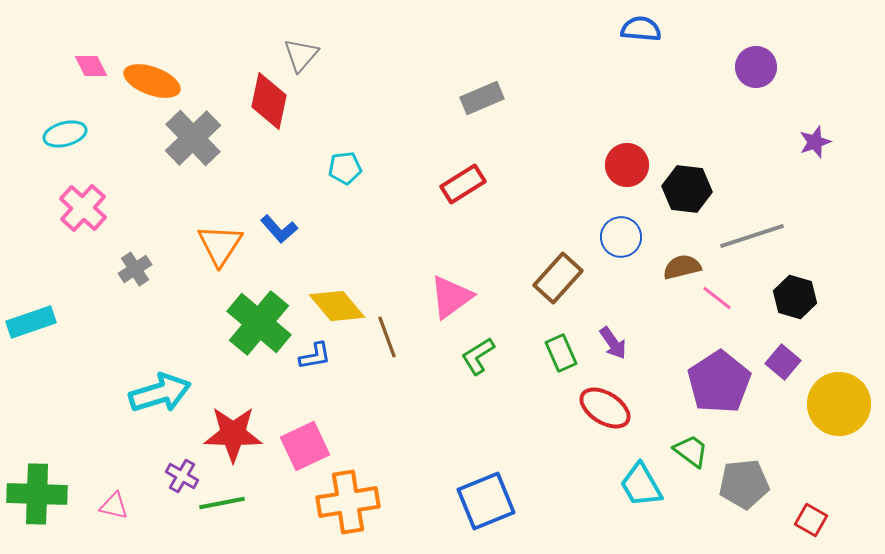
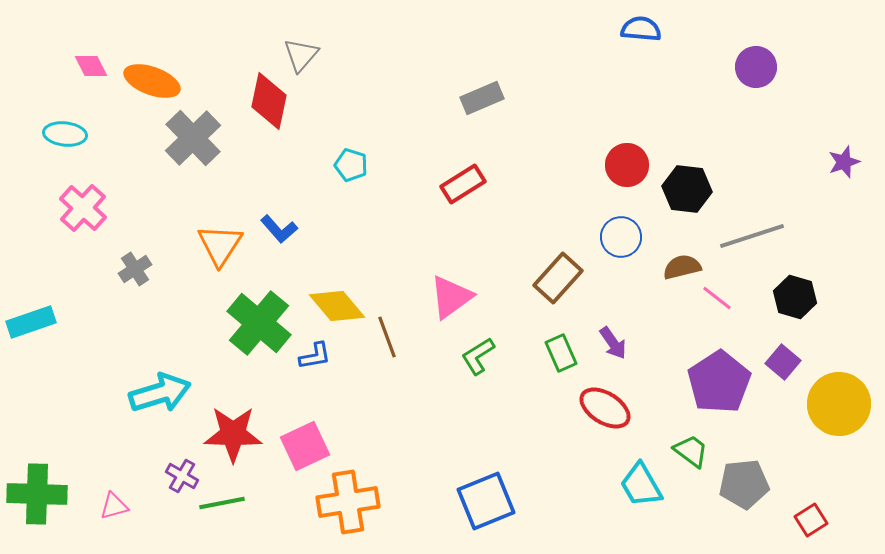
cyan ellipse at (65, 134): rotated 21 degrees clockwise
purple star at (815, 142): moved 29 px right, 20 px down
cyan pentagon at (345, 168): moved 6 px right, 3 px up; rotated 24 degrees clockwise
pink triangle at (114, 506): rotated 28 degrees counterclockwise
red square at (811, 520): rotated 28 degrees clockwise
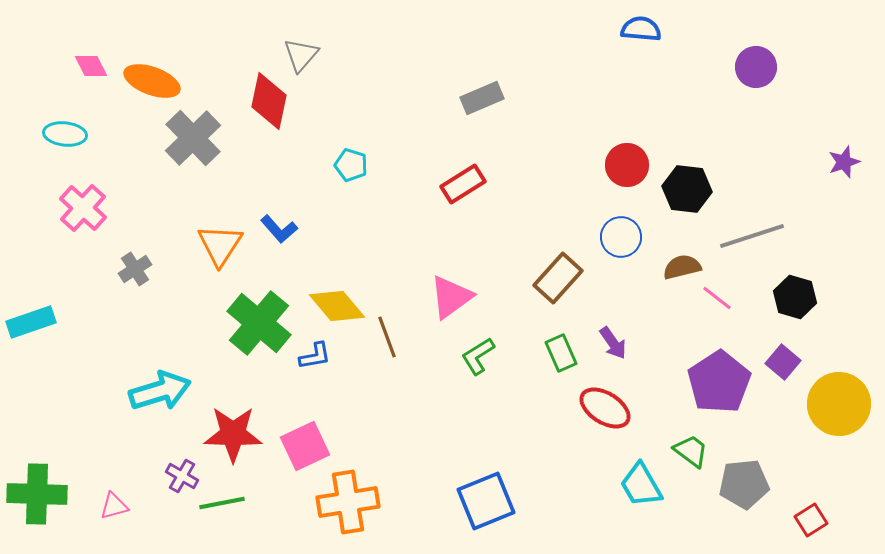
cyan arrow at (160, 393): moved 2 px up
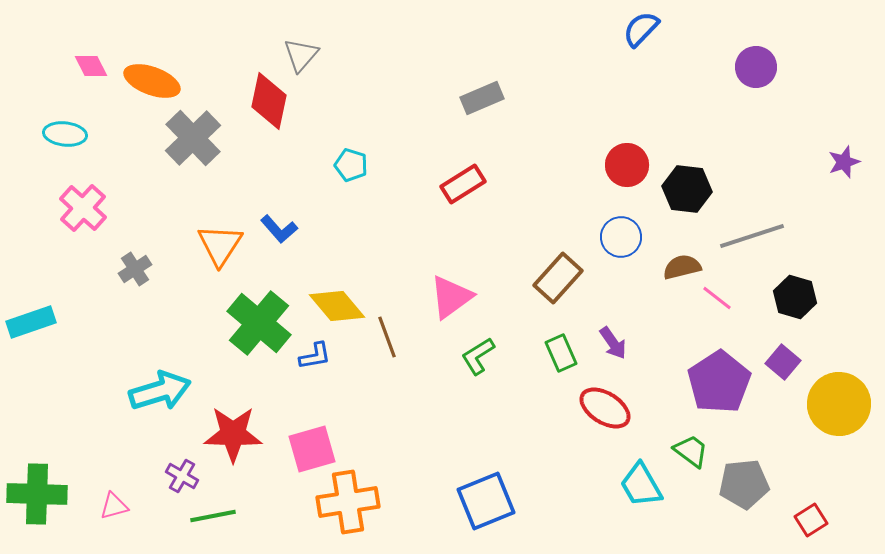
blue semicircle at (641, 29): rotated 51 degrees counterclockwise
pink square at (305, 446): moved 7 px right, 3 px down; rotated 9 degrees clockwise
green line at (222, 503): moved 9 px left, 13 px down
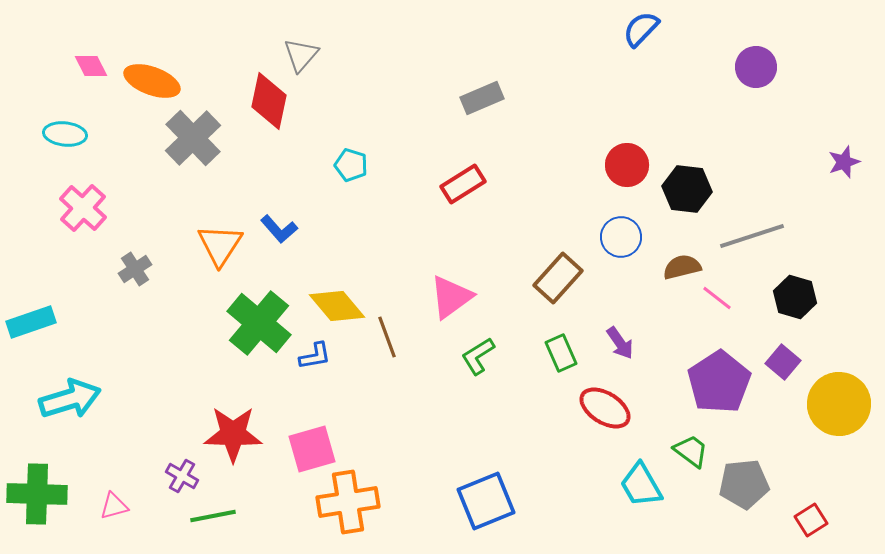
purple arrow at (613, 343): moved 7 px right
cyan arrow at (160, 391): moved 90 px left, 8 px down
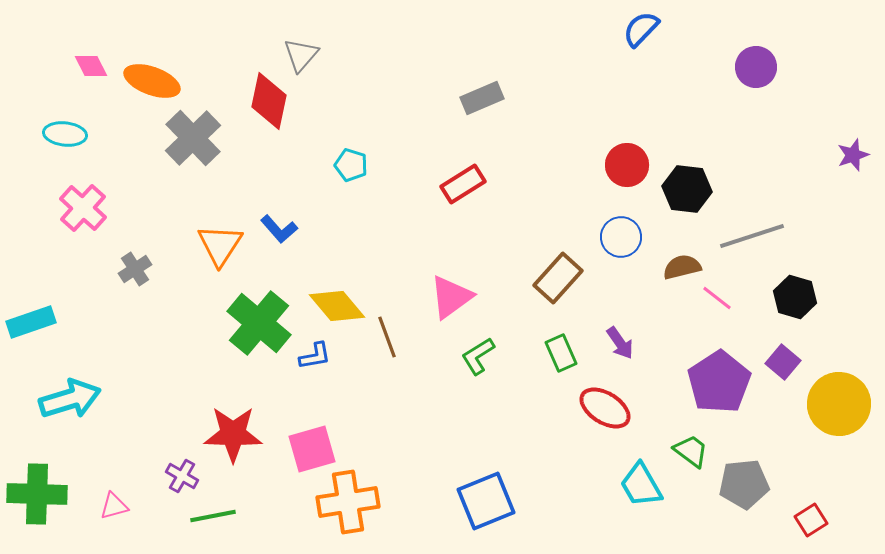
purple star at (844, 162): moved 9 px right, 7 px up
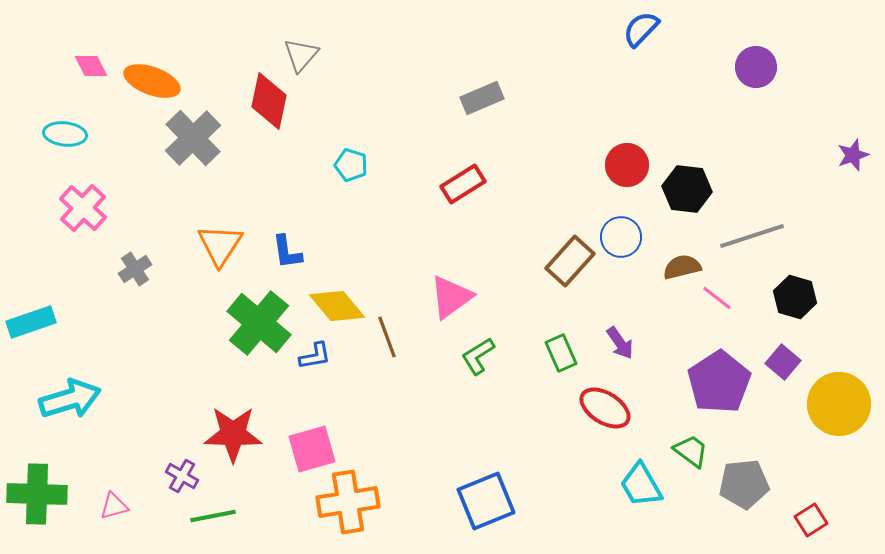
blue L-shape at (279, 229): moved 8 px right, 23 px down; rotated 33 degrees clockwise
brown rectangle at (558, 278): moved 12 px right, 17 px up
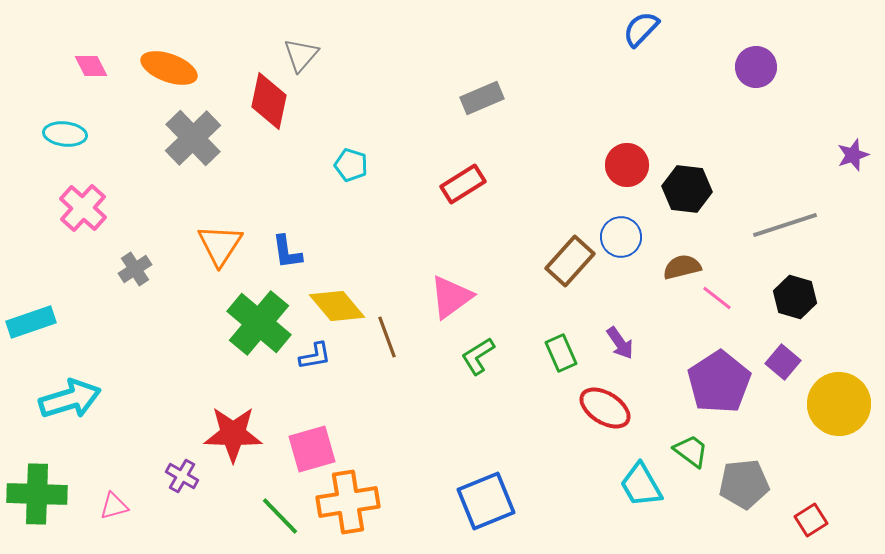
orange ellipse at (152, 81): moved 17 px right, 13 px up
gray line at (752, 236): moved 33 px right, 11 px up
green line at (213, 516): moved 67 px right; rotated 57 degrees clockwise
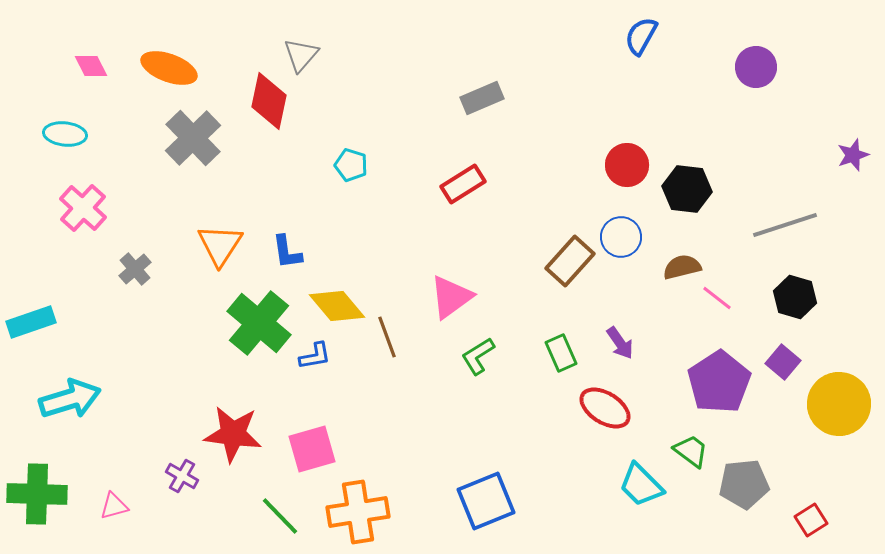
blue semicircle at (641, 29): moved 7 px down; rotated 15 degrees counterclockwise
gray cross at (135, 269): rotated 8 degrees counterclockwise
red star at (233, 434): rotated 6 degrees clockwise
cyan trapezoid at (641, 485): rotated 15 degrees counterclockwise
orange cross at (348, 502): moved 10 px right, 10 px down
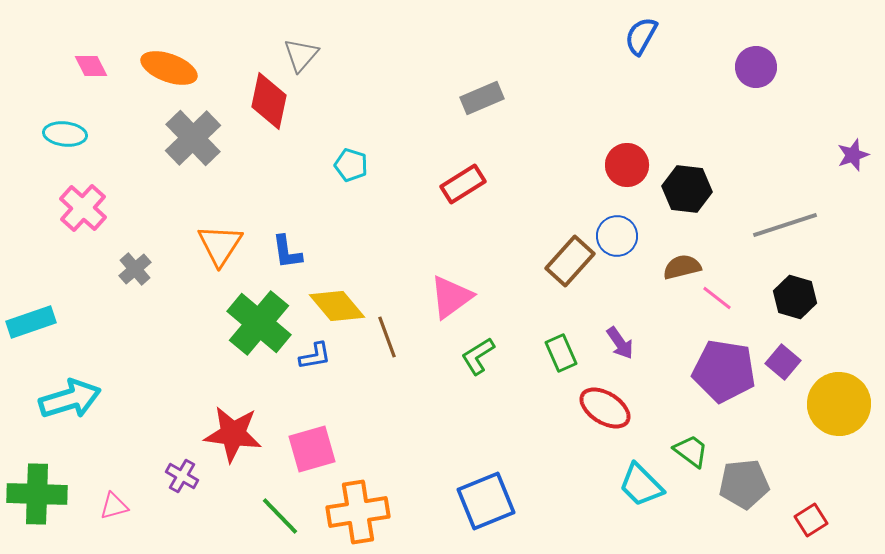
blue circle at (621, 237): moved 4 px left, 1 px up
purple pentagon at (719, 382): moved 5 px right, 11 px up; rotated 30 degrees counterclockwise
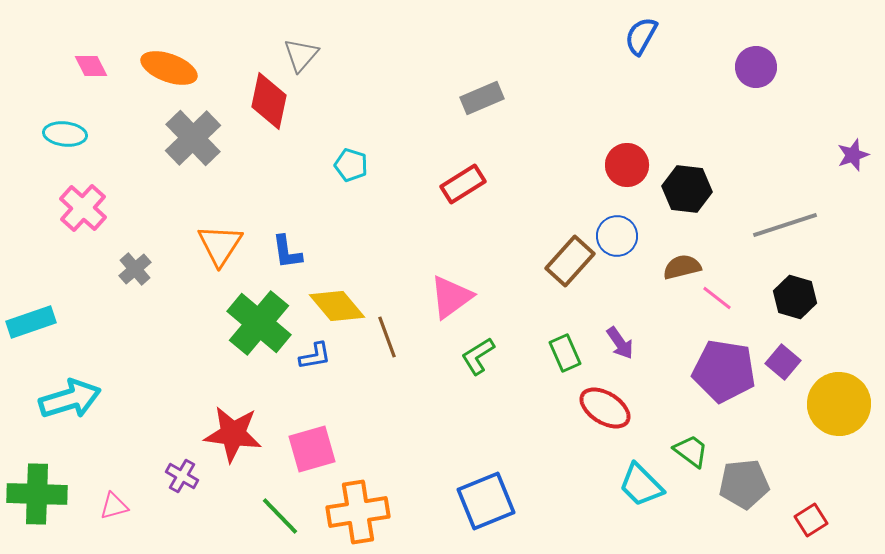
green rectangle at (561, 353): moved 4 px right
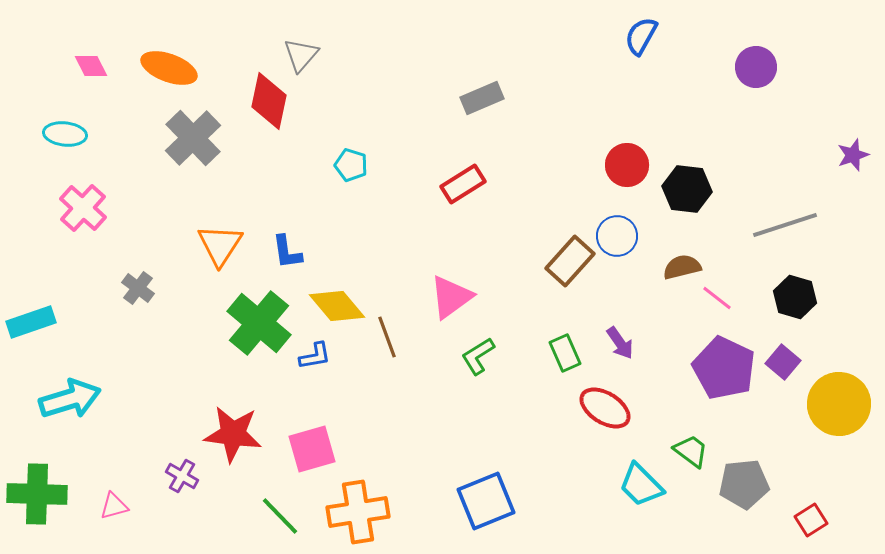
gray cross at (135, 269): moved 3 px right, 19 px down; rotated 12 degrees counterclockwise
purple pentagon at (724, 371): moved 3 px up; rotated 16 degrees clockwise
